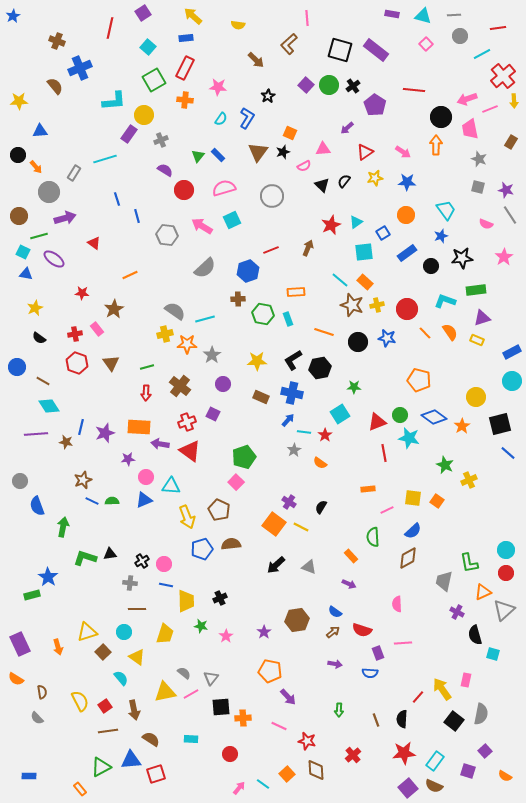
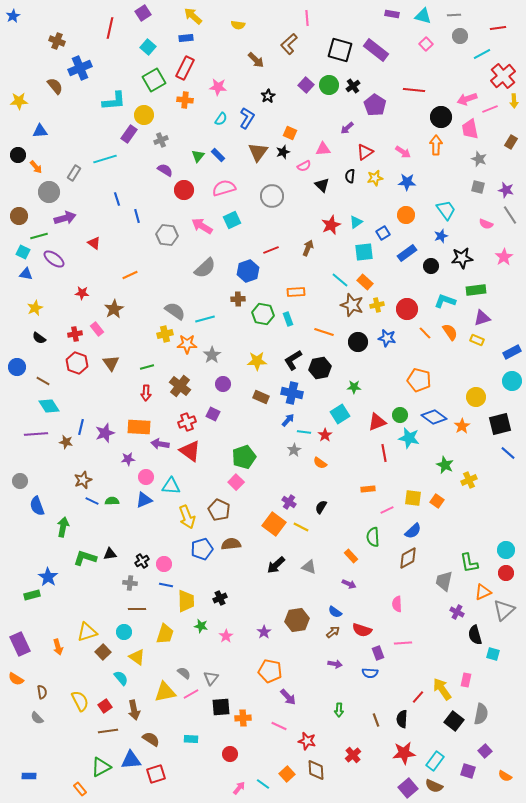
black semicircle at (344, 181): moved 6 px right, 5 px up; rotated 32 degrees counterclockwise
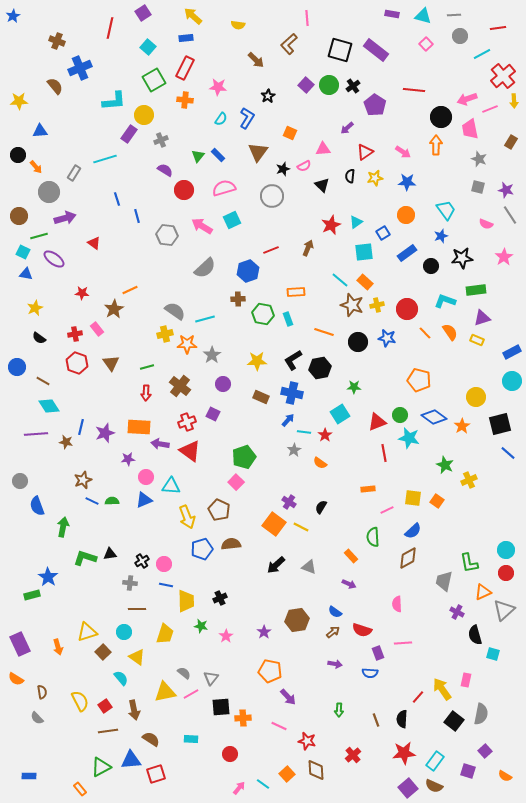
black star at (283, 152): moved 17 px down
orange line at (130, 275): moved 15 px down
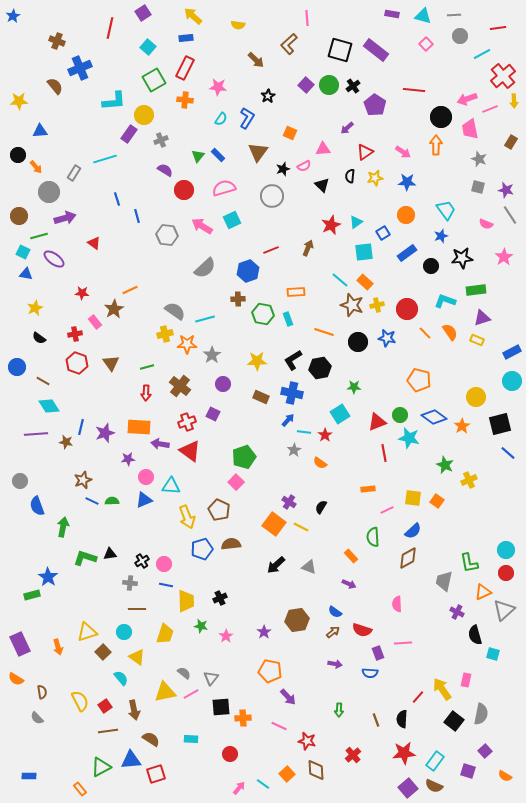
pink rectangle at (97, 329): moved 2 px left, 7 px up
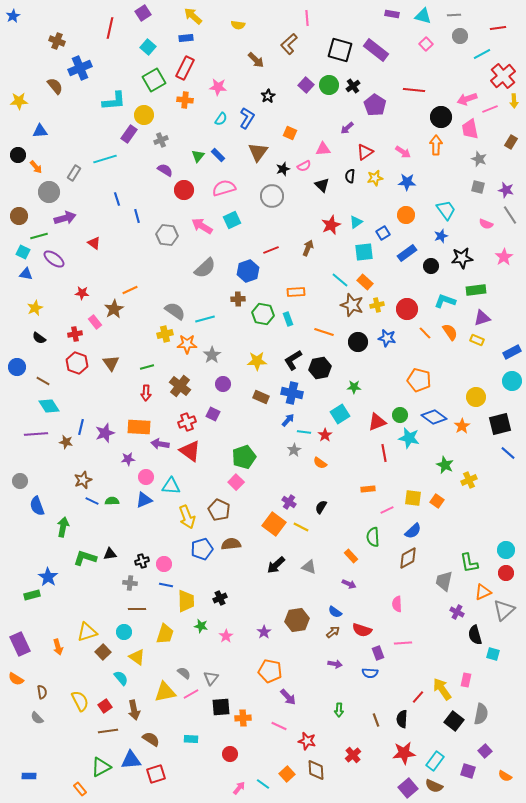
black cross at (142, 561): rotated 16 degrees clockwise
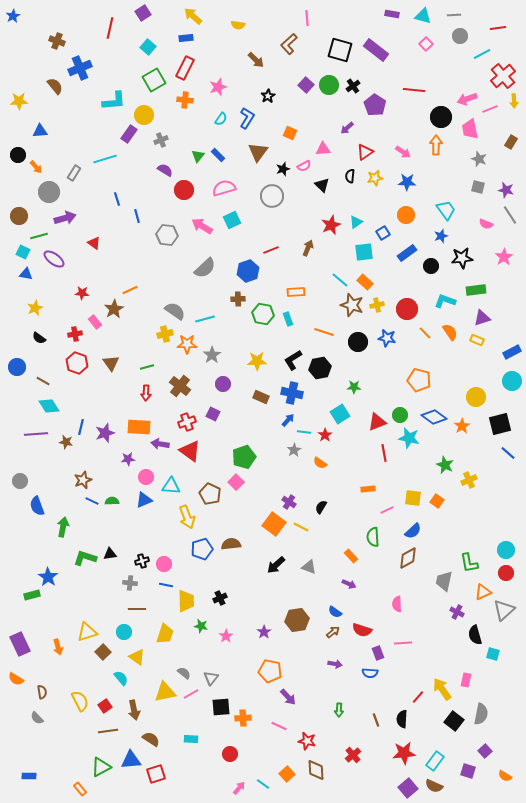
pink star at (218, 87): rotated 24 degrees counterclockwise
brown pentagon at (219, 510): moved 9 px left, 16 px up
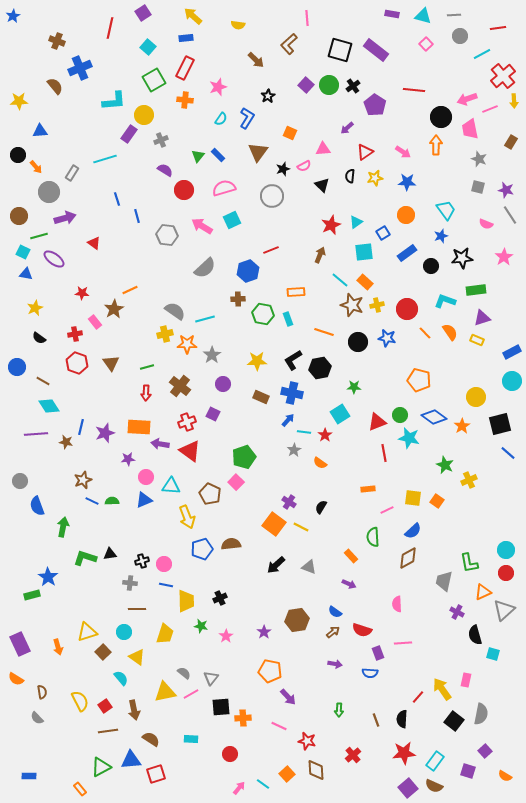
gray rectangle at (74, 173): moved 2 px left
brown arrow at (308, 248): moved 12 px right, 7 px down
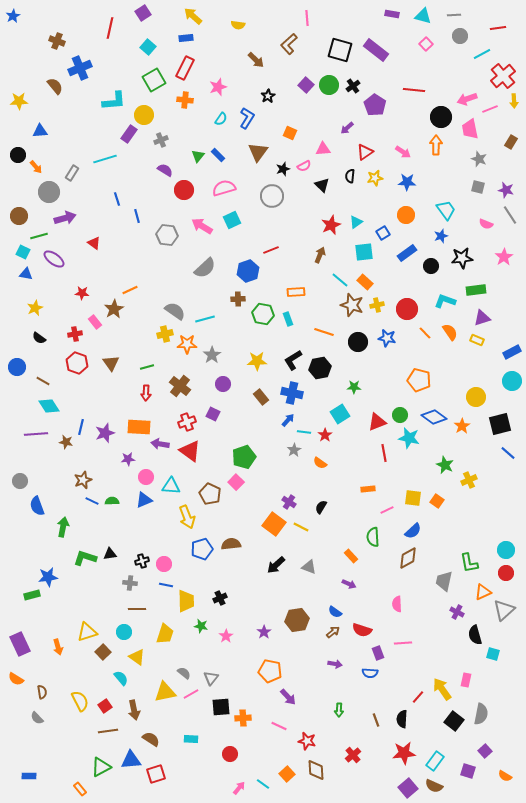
brown rectangle at (261, 397): rotated 28 degrees clockwise
blue star at (48, 577): rotated 30 degrees clockwise
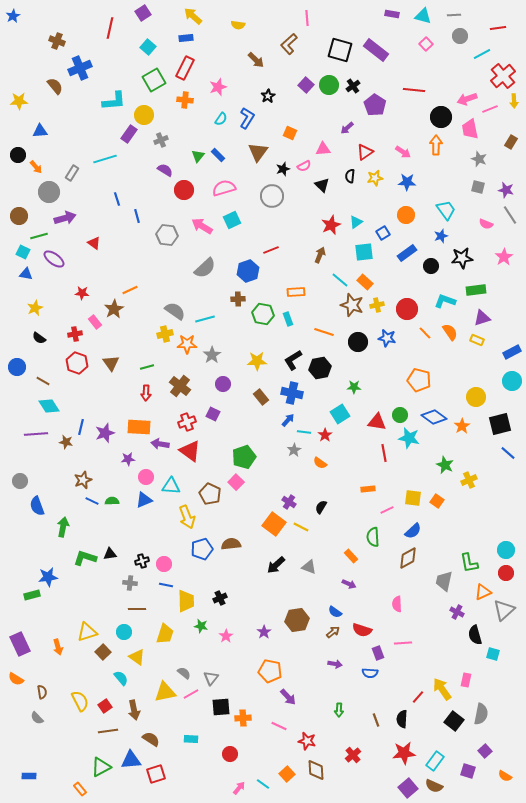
red triangle at (377, 422): rotated 30 degrees clockwise
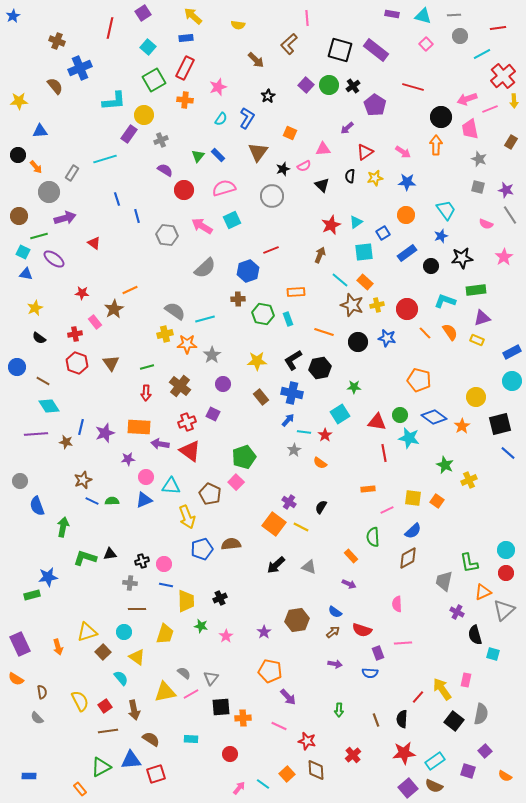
red line at (414, 90): moved 1 px left, 3 px up; rotated 10 degrees clockwise
cyan rectangle at (435, 761): rotated 18 degrees clockwise
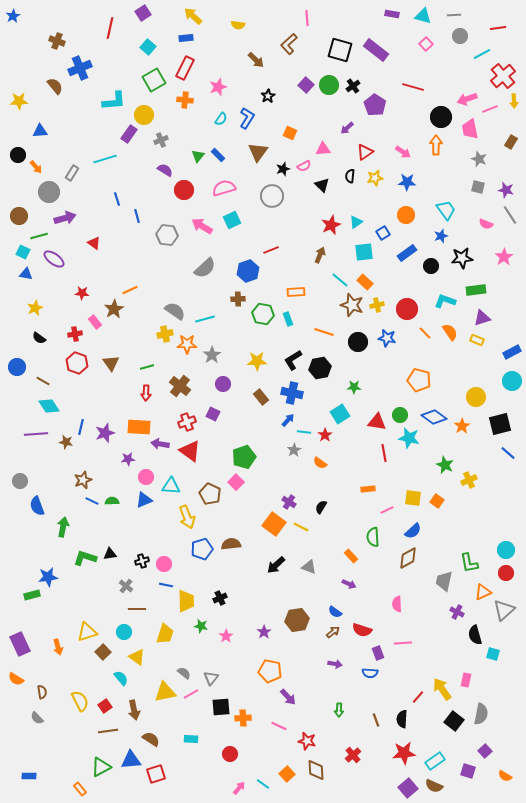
gray cross at (130, 583): moved 4 px left, 3 px down; rotated 32 degrees clockwise
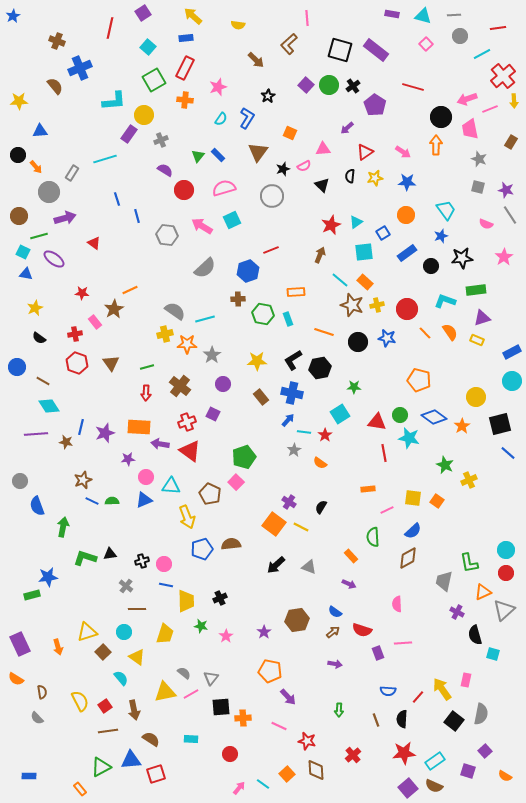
blue semicircle at (370, 673): moved 18 px right, 18 px down
